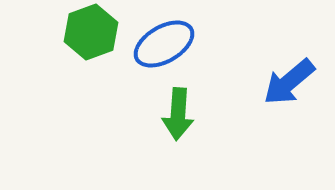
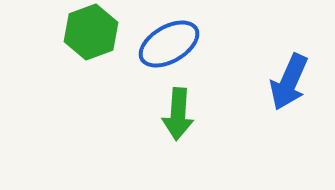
blue ellipse: moved 5 px right
blue arrow: rotated 26 degrees counterclockwise
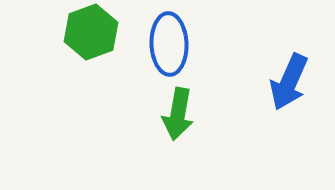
blue ellipse: rotated 62 degrees counterclockwise
green arrow: rotated 6 degrees clockwise
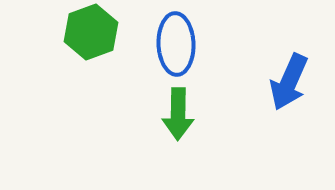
blue ellipse: moved 7 px right
green arrow: rotated 9 degrees counterclockwise
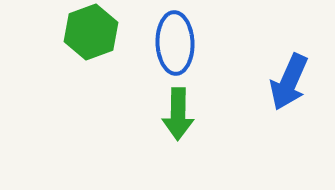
blue ellipse: moved 1 px left, 1 px up
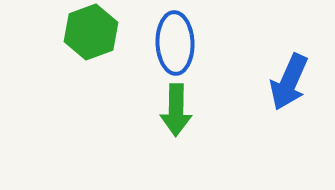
green arrow: moved 2 px left, 4 px up
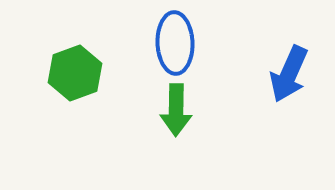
green hexagon: moved 16 px left, 41 px down
blue arrow: moved 8 px up
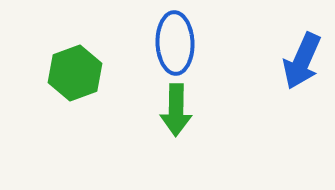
blue arrow: moved 13 px right, 13 px up
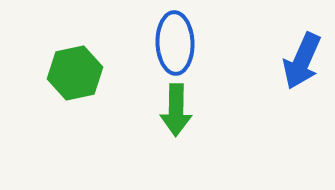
green hexagon: rotated 8 degrees clockwise
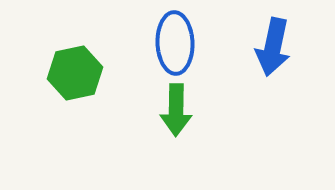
blue arrow: moved 29 px left, 14 px up; rotated 12 degrees counterclockwise
